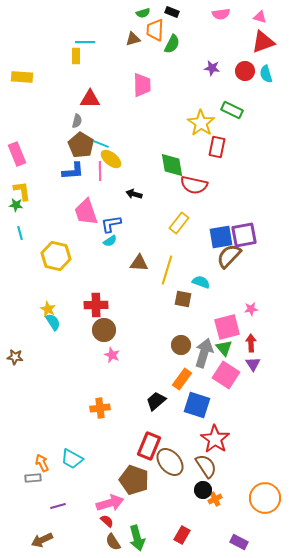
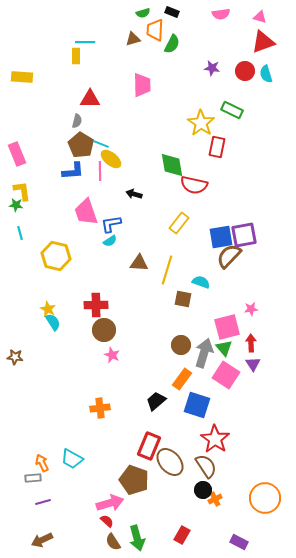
purple line at (58, 506): moved 15 px left, 4 px up
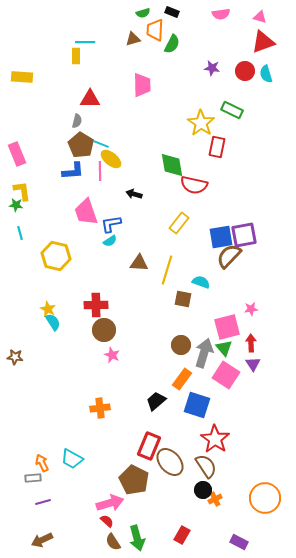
brown pentagon at (134, 480): rotated 8 degrees clockwise
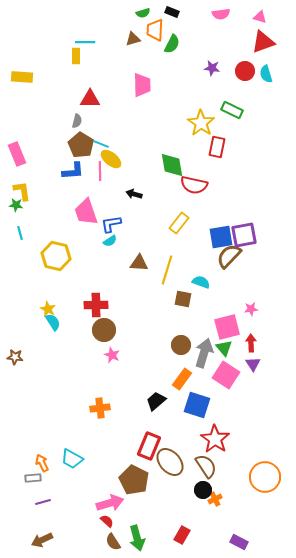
orange circle at (265, 498): moved 21 px up
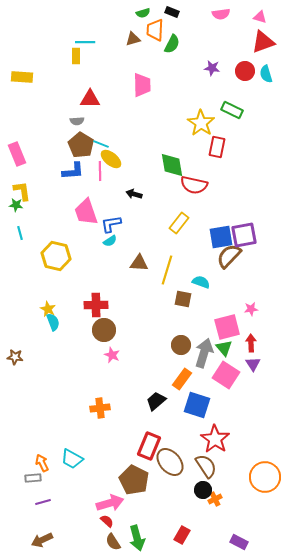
gray semicircle at (77, 121): rotated 72 degrees clockwise
cyan semicircle at (53, 322): rotated 12 degrees clockwise
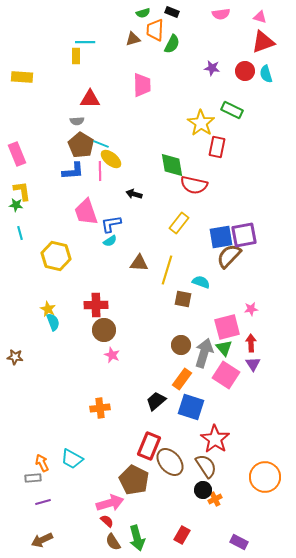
blue square at (197, 405): moved 6 px left, 2 px down
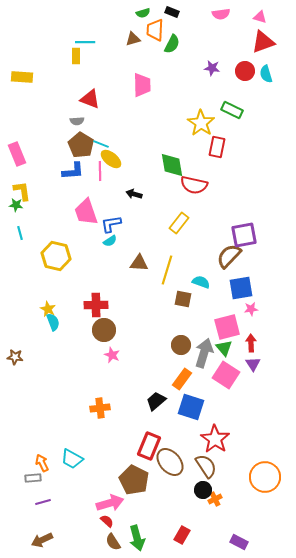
red triangle at (90, 99): rotated 20 degrees clockwise
blue square at (221, 237): moved 20 px right, 51 px down
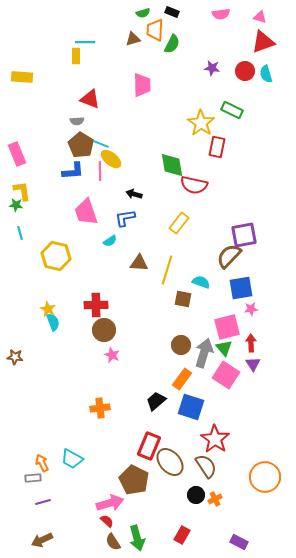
blue L-shape at (111, 224): moved 14 px right, 6 px up
black circle at (203, 490): moved 7 px left, 5 px down
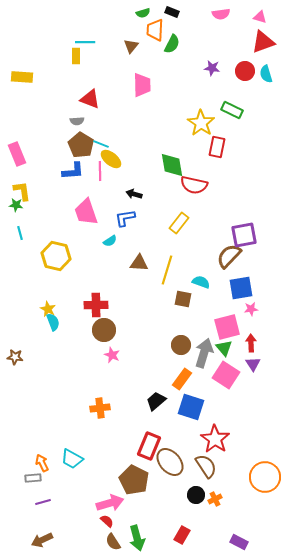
brown triangle at (133, 39): moved 2 px left, 7 px down; rotated 35 degrees counterclockwise
